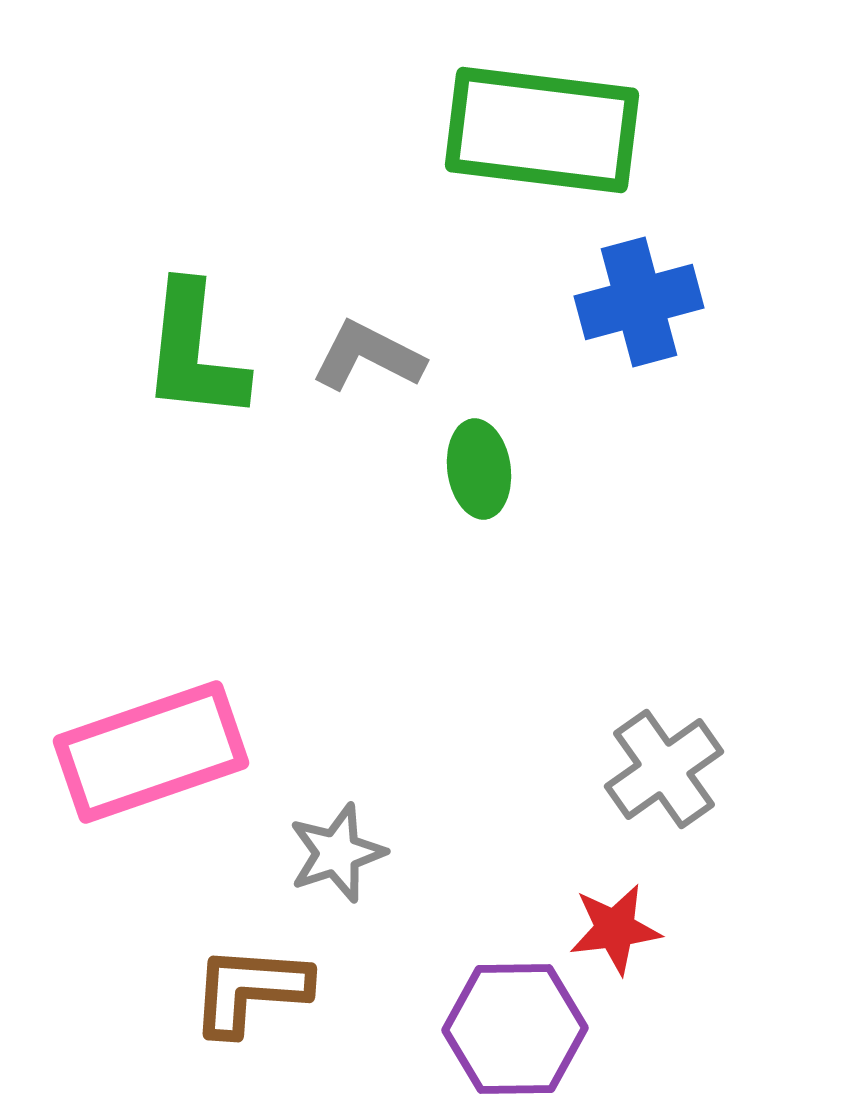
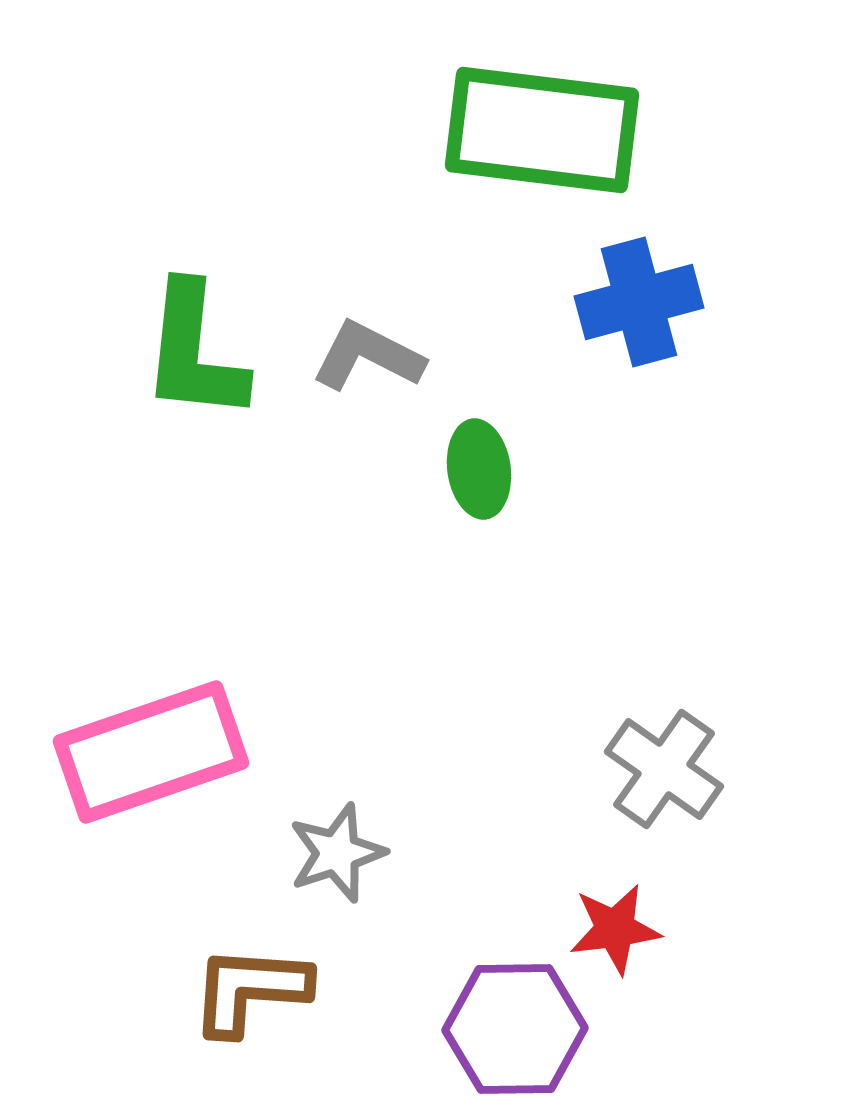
gray cross: rotated 20 degrees counterclockwise
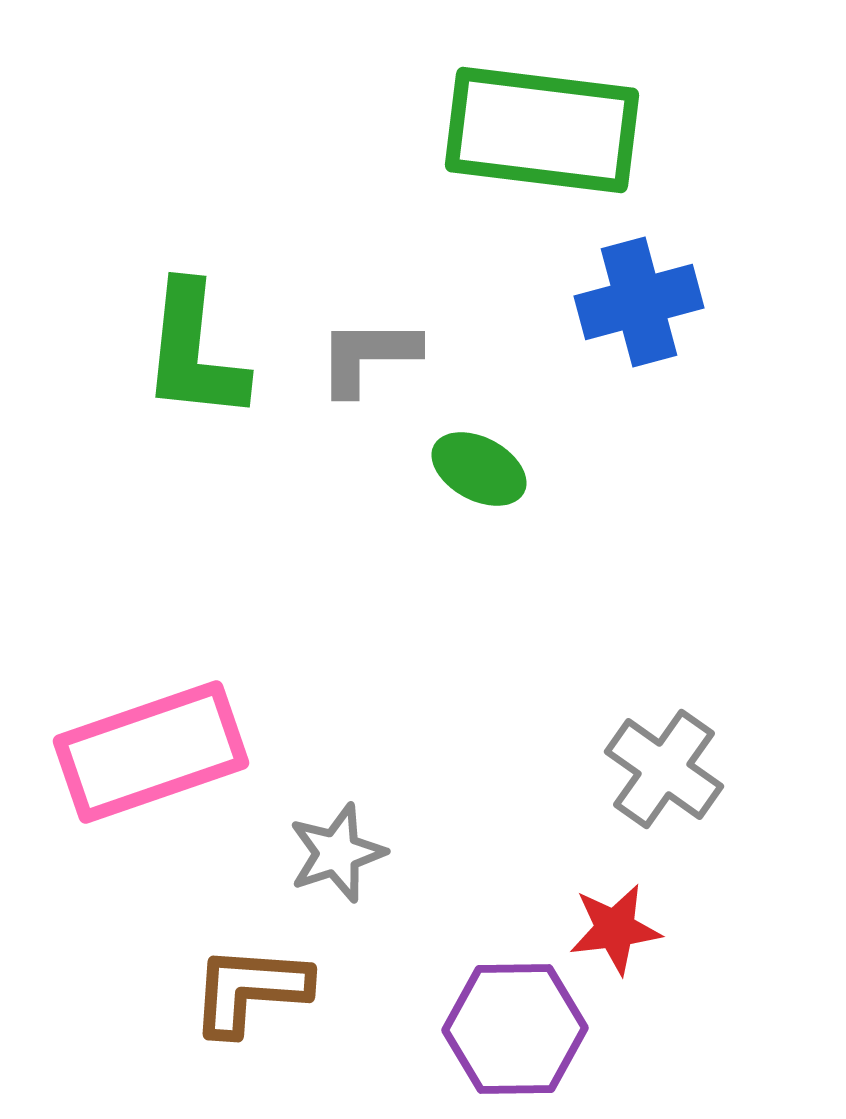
gray L-shape: rotated 27 degrees counterclockwise
green ellipse: rotated 54 degrees counterclockwise
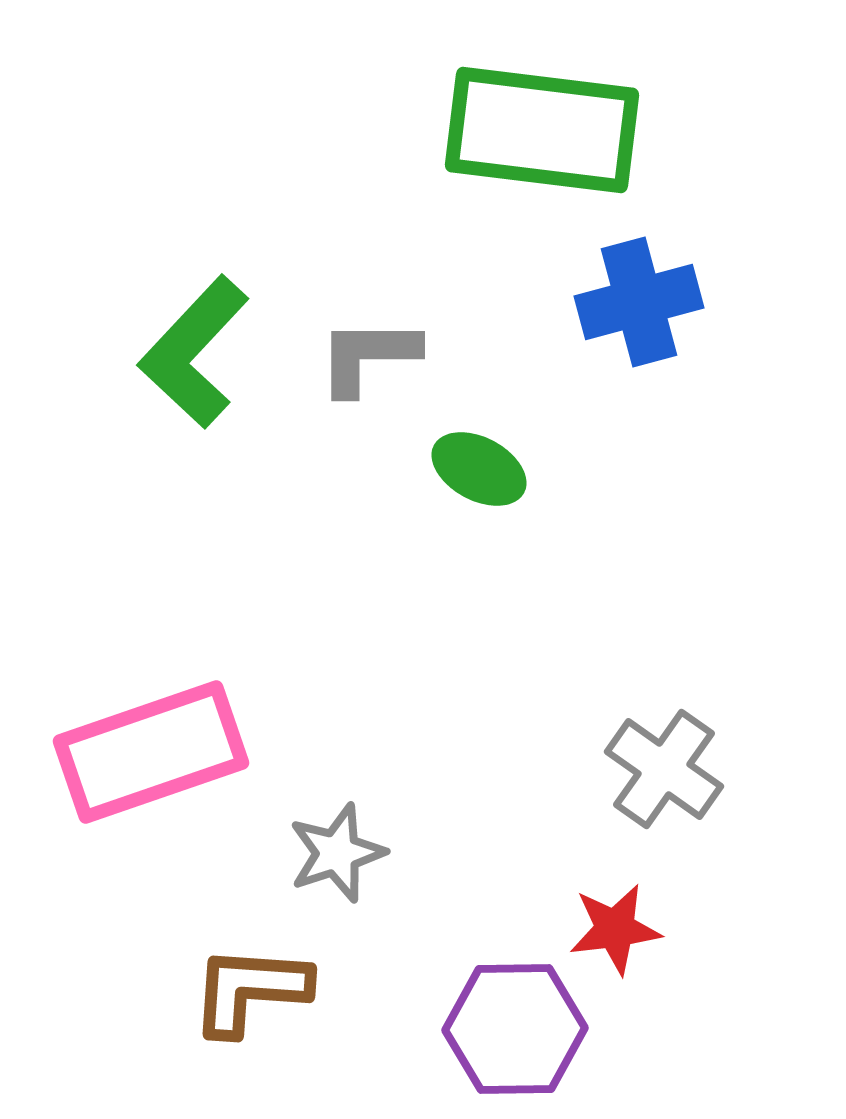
green L-shape: rotated 37 degrees clockwise
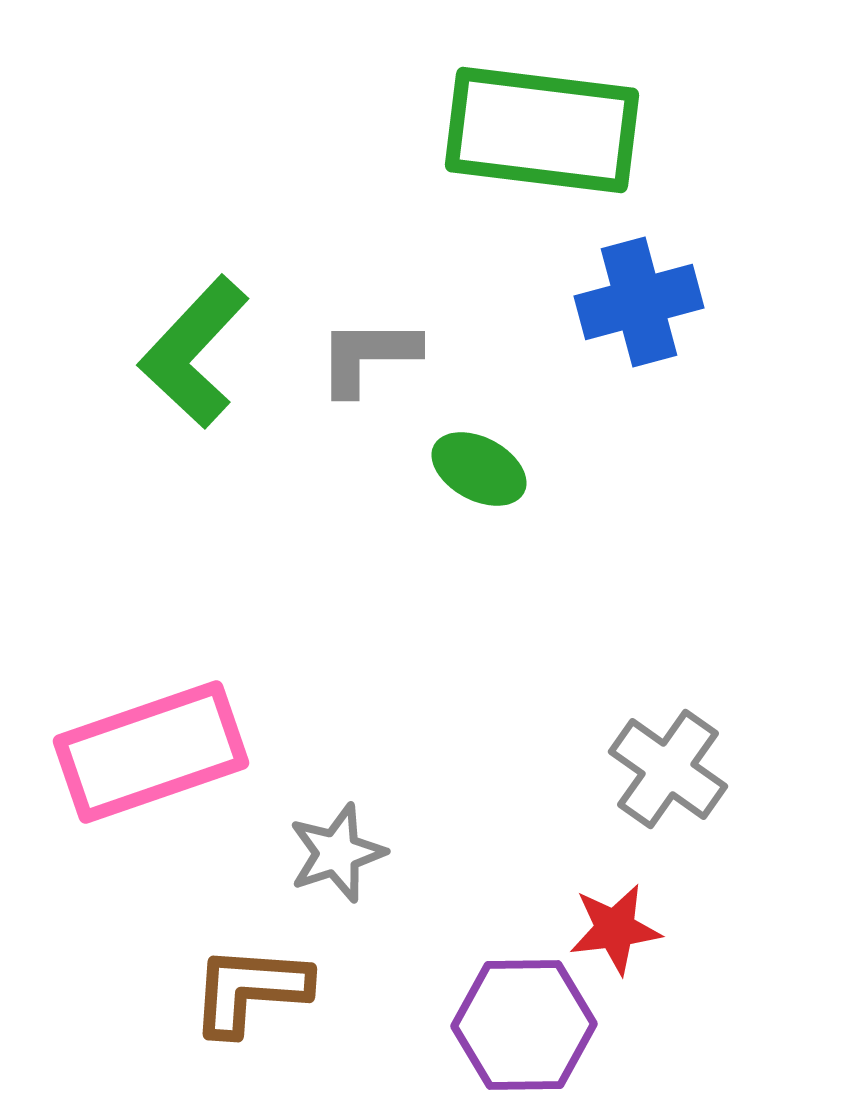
gray cross: moved 4 px right
purple hexagon: moved 9 px right, 4 px up
